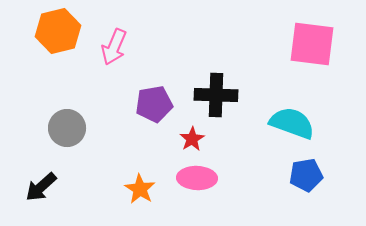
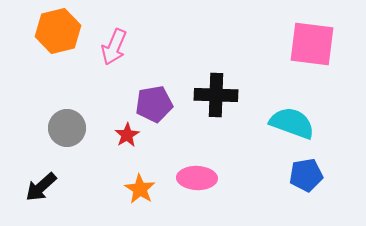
red star: moved 65 px left, 4 px up
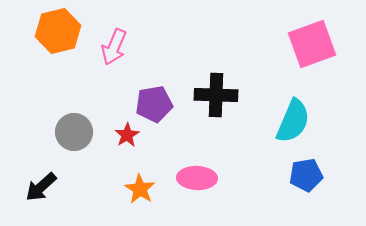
pink square: rotated 27 degrees counterclockwise
cyan semicircle: moved 1 px right, 2 px up; rotated 93 degrees clockwise
gray circle: moved 7 px right, 4 px down
